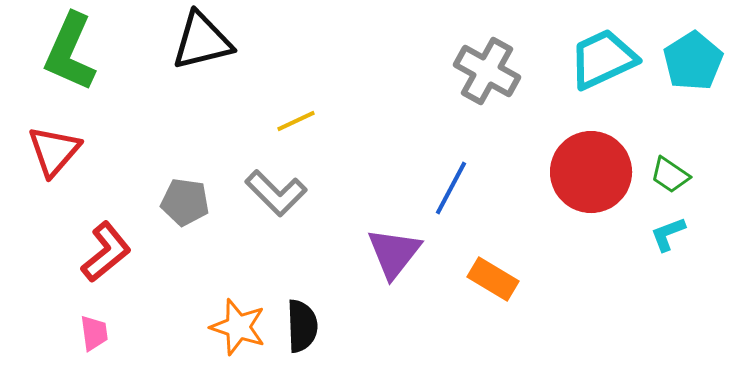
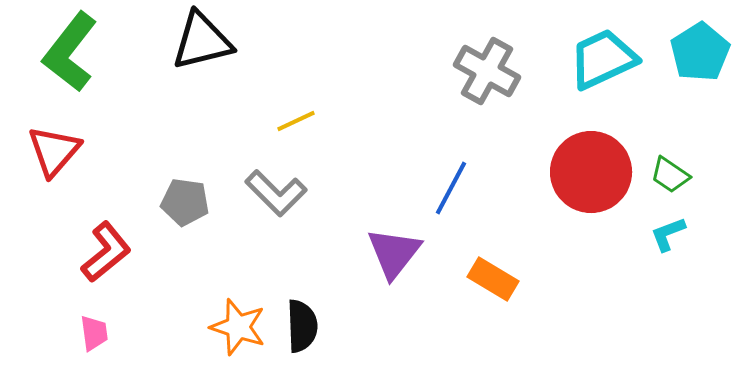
green L-shape: rotated 14 degrees clockwise
cyan pentagon: moved 7 px right, 9 px up
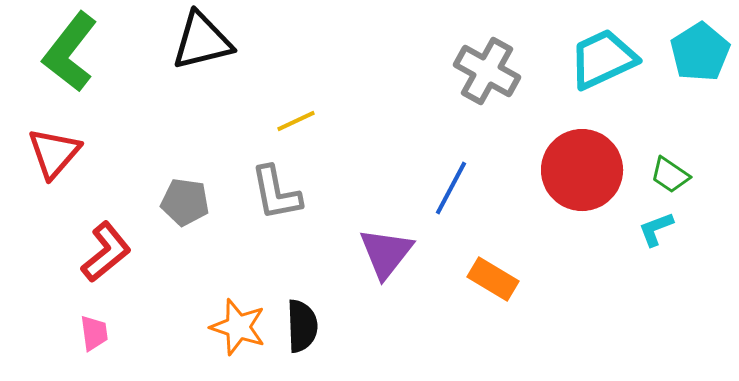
red triangle: moved 2 px down
red circle: moved 9 px left, 2 px up
gray L-shape: rotated 34 degrees clockwise
cyan L-shape: moved 12 px left, 5 px up
purple triangle: moved 8 px left
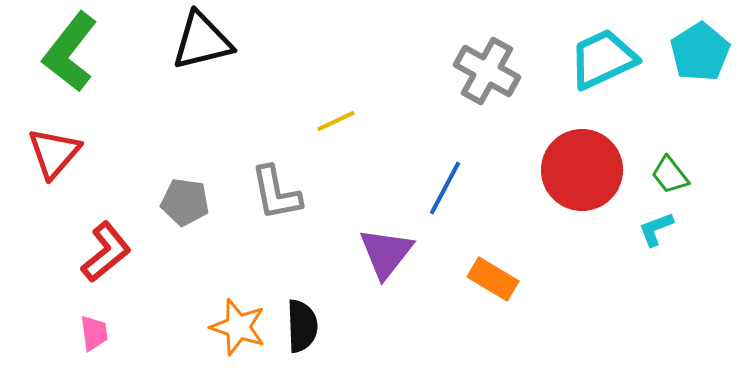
yellow line: moved 40 px right
green trapezoid: rotated 18 degrees clockwise
blue line: moved 6 px left
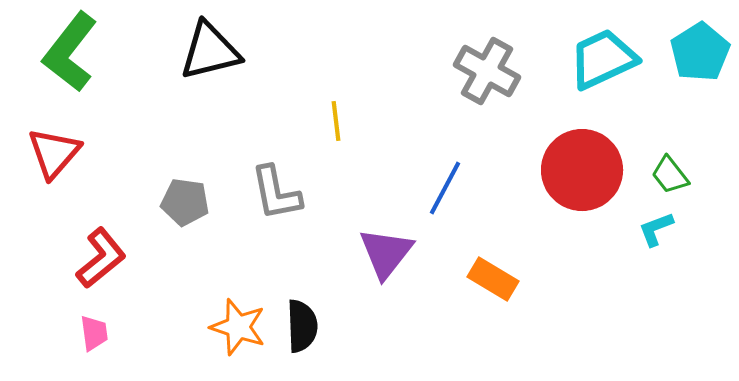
black triangle: moved 8 px right, 10 px down
yellow line: rotated 72 degrees counterclockwise
red L-shape: moved 5 px left, 6 px down
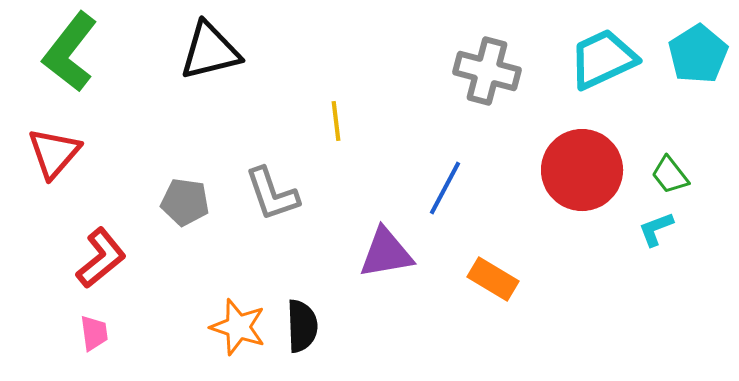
cyan pentagon: moved 2 px left, 2 px down
gray cross: rotated 14 degrees counterclockwise
gray L-shape: moved 4 px left, 1 px down; rotated 8 degrees counterclockwise
purple triangle: rotated 42 degrees clockwise
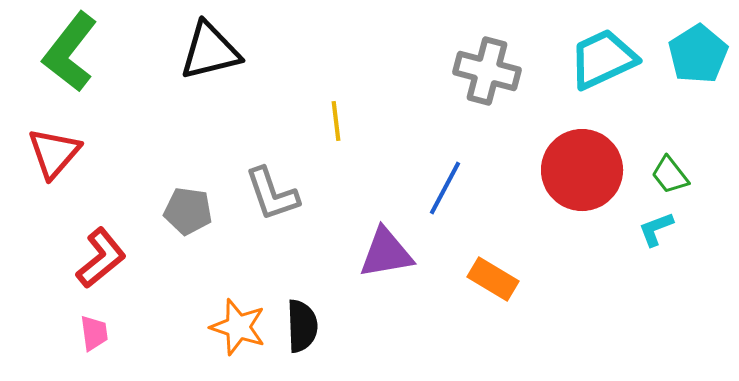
gray pentagon: moved 3 px right, 9 px down
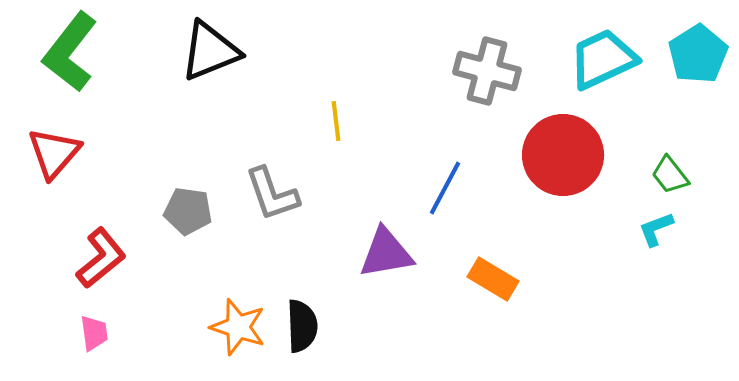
black triangle: rotated 8 degrees counterclockwise
red circle: moved 19 px left, 15 px up
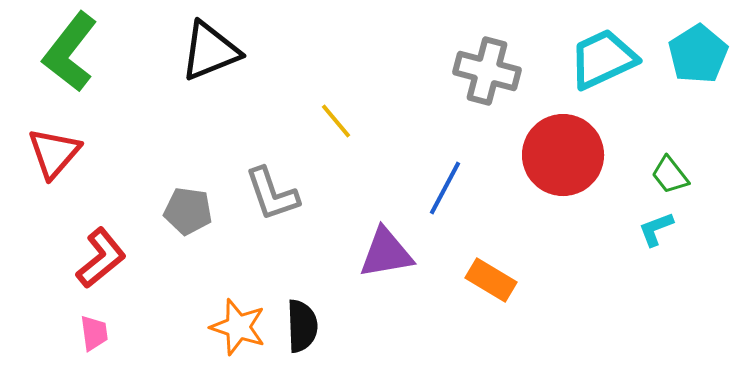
yellow line: rotated 33 degrees counterclockwise
orange rectangle: moved 2 px left, 1 px down
